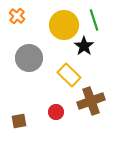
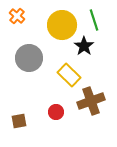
yellow circle: moved 2 px left
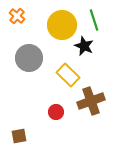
black star: rotated 12 degrees counterclockwise
yellow rectangle: moved 1 px left
brown square: moved 15 px down
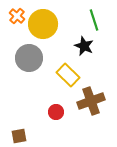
yellow circle: moved 19 px left, 1 px up
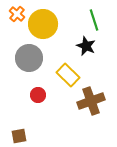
orange cross: moved 2 px up
black star: moved 2 px right
red circle: moved 18 px left, 17 px up
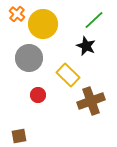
green line: rotated 65 degrees clockwise
